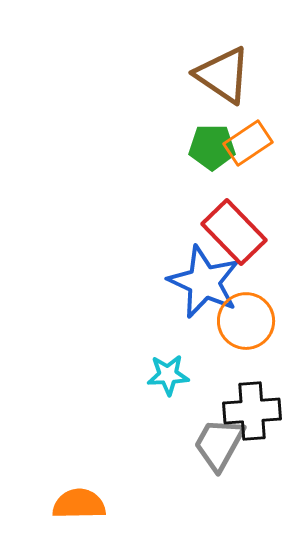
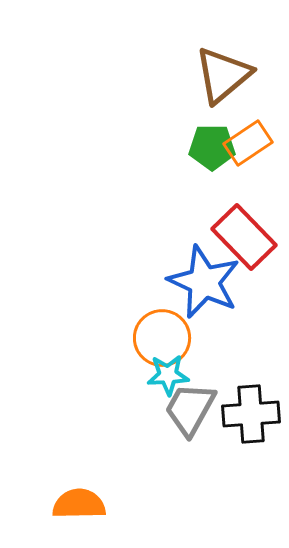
brown triangle: rotated 46 degrees clockwise
red rectangle: moved 10 px right, 5 px down
orange circle: moved 84 px left, 17 px down
black cross: moved 1 px left, 3 px down
gray trapezoid: moved 29 px left, 35 px up
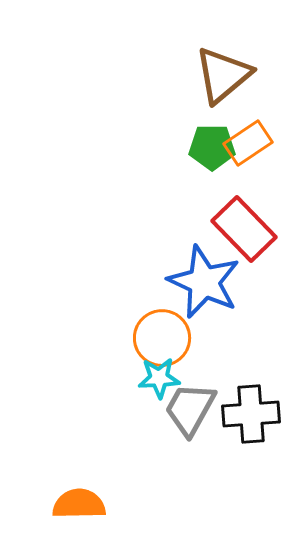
red rectangle: moved 8 px up
cyan star: moved 9 px left, 3 px down
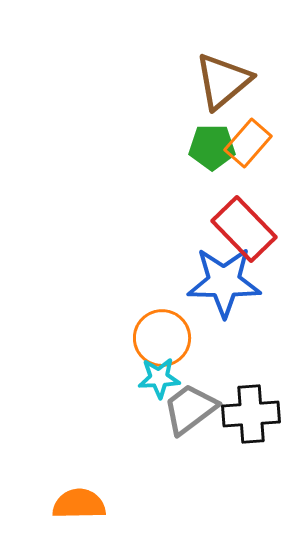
brown triangle: moved 6 px down
orange rectangle: rotated 15 degrees counterclockwise
blue star: moved 20 px right; rotated 24 degrees counterclockwise
gray trapezoid: rotated 24 degrees clockwise
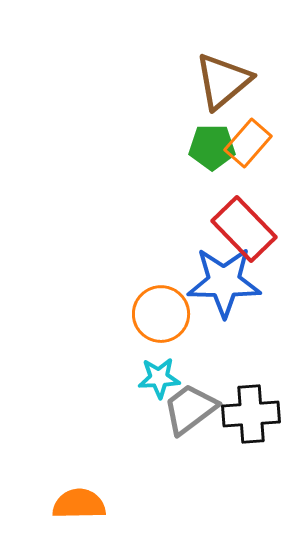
orange circle: moved 1 px left, 24 px up
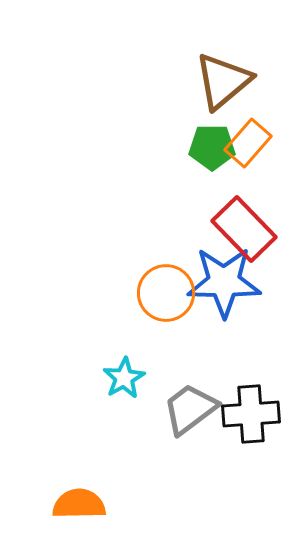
orange circle: moved 5 px right, 21 px up
cyan star: moved 35 px left; rotated 27 degrees counterclockwise
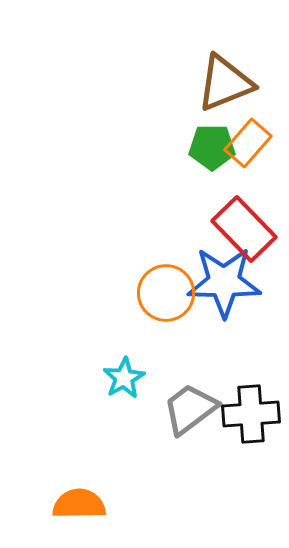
brown triangle: moved 2 px right, 2 px down; rotated 18 degrees clockwise
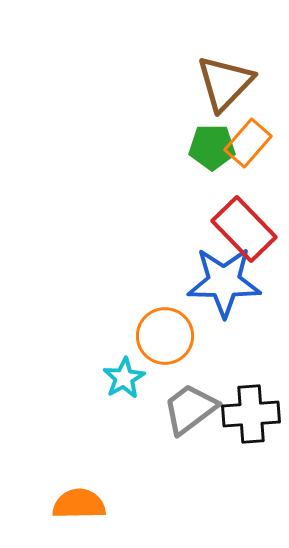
brown triangle: rotated 24 degrees counterclockwise
orange circle: moved 1 px left, 43 px down
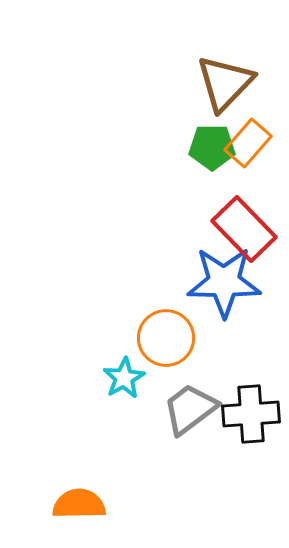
orange circle: moved 1 px right, 2 px down
